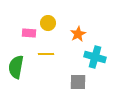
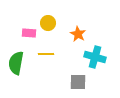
orange star: rotated 14 degrees counterclockwise
green semicircle: moved 4 px up
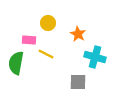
pink rectangle: moved 7 px down
yellow line: rotated 28 degrees clockwise
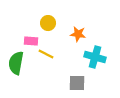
orange star: rotated 21 degrees counterclockwise
pink rectangle: moved 2 px right, 1 px down
gray square: moved 1 px left, 1 px down
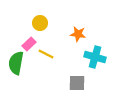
yellow circle: moved 8 px left
pink rectangle: moved 2 px left, 3 px down; rotated 48 degrees counterclockwise
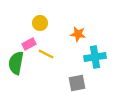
pink rectangle: rotated 16 degrees clockwise
cyan cross: rotated 25 degrees counterclockwise
gray square: rotated 12 degrees counterclockwise
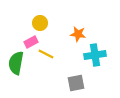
pink rectangle: moved 2 px right, 2 px up
cyan cross: moved 2 px up
gray square: moved 1 px left
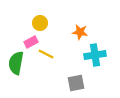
orange star: moved 2 px right, 2 px up
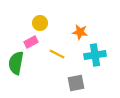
yellow line: moved 11 px right
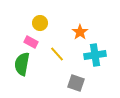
orange star: rotated 28 degrees clockwise
pink rectangle: rotated 56 degrees clockwise
yellow line: rotated 21 degrees clockwise
green semicircle: moved 6 px right, 1 px down
gray square: rotated 30 degrees clockwise
